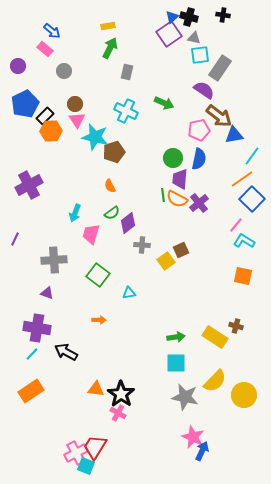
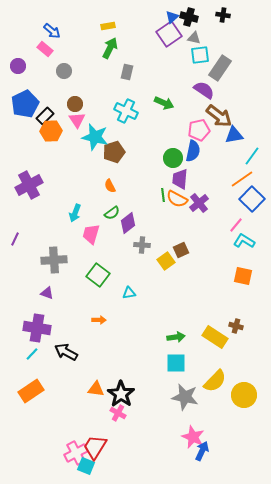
blue semicircle at (199, 159): moved 6 px left, 8 px up
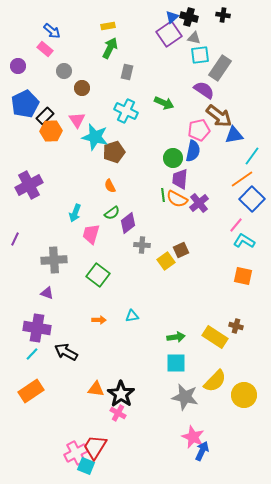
brown circle at (75, 104): moved 7 px right, 16 px up
cyan triangle at (129, 293): moved 3 px right, 23 px down
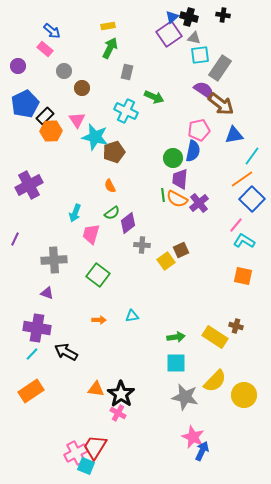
green arrow at (164, 103): moved 10 px left, 6 px up
brown arrow at (219, 116): moved 2 px right, 12 px up
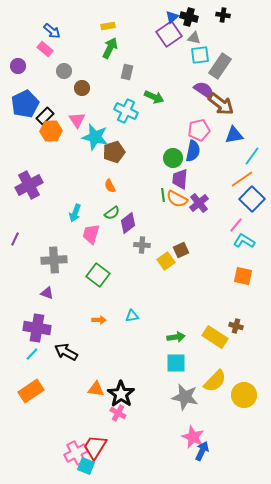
gray rectangle at (220, 68): moved 2 px up
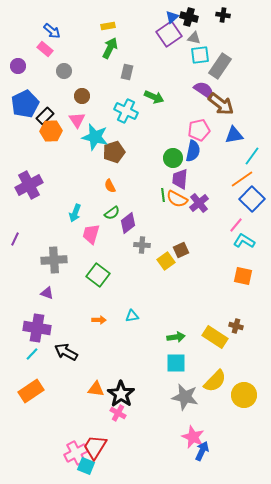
brown circle at (82, 88): moved 8 px down
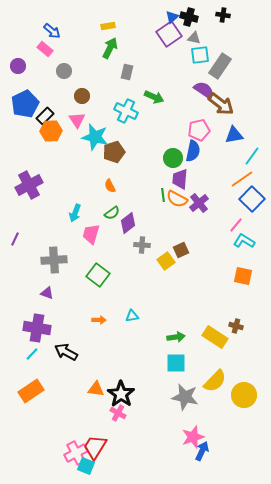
pink star at (193, 437): rotated 30 degrees clockwise
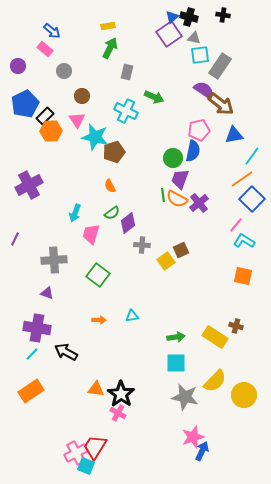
purple trapezoid at (180, 179): rotated 15 degrees clockwise
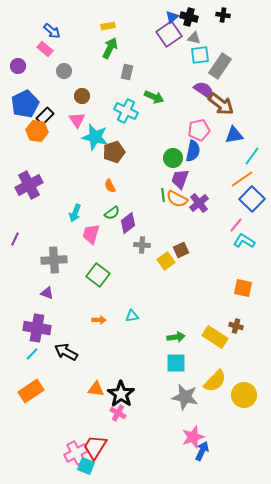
orange hexagon at (51, 131): moved 14 px left; rotated 10 degrees clockwise
orange square at (243, 276): moved 12 px down
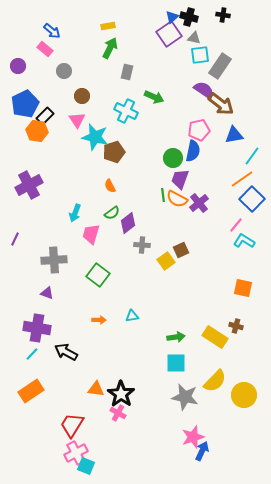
red trapezoid at (95, 447): moved 23 px left, 22 px up
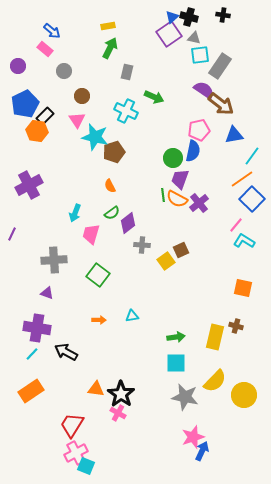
purple line at (15, 239): moved 3 px left, 5 px up
yellow rectangle at (215, 337): rotated 70 degrees clockwise
